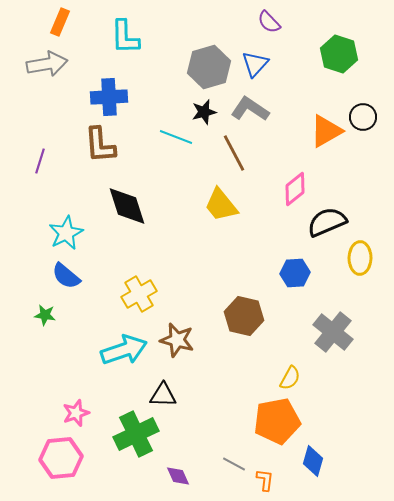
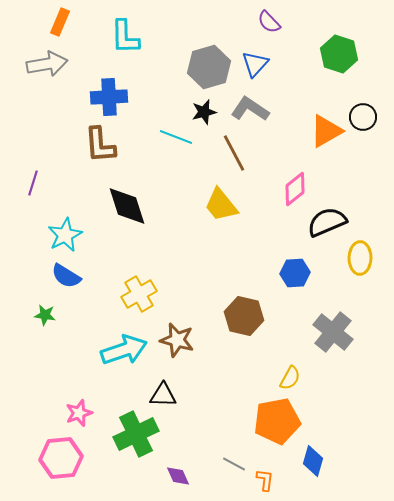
purple line: moved 7 px left, 22 px down
cyan star: moved 1 px left, 2 px down
blue semicircle: rotated 8 degrees counterclockwise
pink star: moved 3 px right
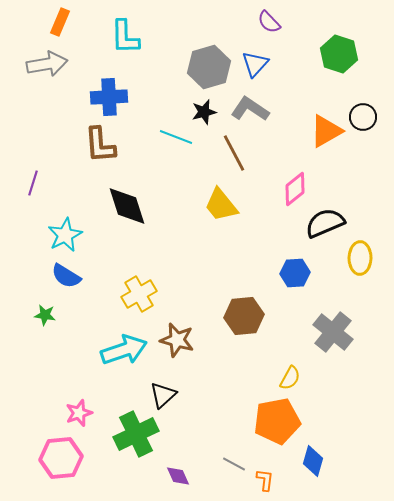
black semicircle: moved 2 px left, 1 px down
brown hexagon: rotated 18 degrees counterclockwise
black triangle: rotated 44 degrees counterclockwise
